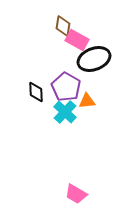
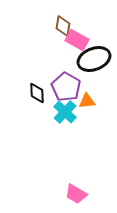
black diamond: moved 1 px right, 1 px down
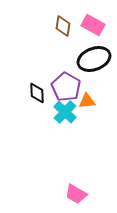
pink rectangle: moved 16 px right, 15 px up
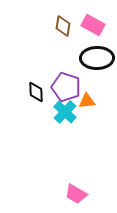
black ellipse: moved 3 px right, 1 px up; rotated 20 degrees clockwise
purple pentagon: rotated 12 degrees counterclockwise
black diamond: moved 1 px left, 1 px up
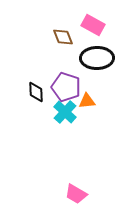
brown diamond: moved 11 px down; rotated 30 degrees counterclockwise
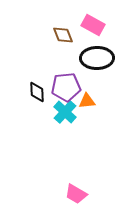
brown diamond: moved 2 px up
purple pentagon: rotated 24 degrees counterclockwise
black diamond: moved 1 px right
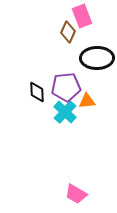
pink rectangle: moved 11 px left, 9 px up; rotated 40 degrees clockwise
brown diamond: moved 5 px right, 3 px up; rotated 45 degrees clockwise
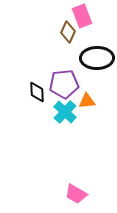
purple pentagon: moved 2 px left, 3 px up
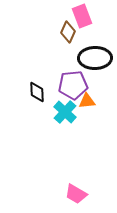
black ellipse: moved 2 px left
purple pentagon: moved 9 px right, 1 px down
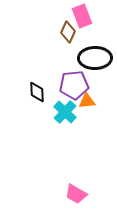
purple pentagon: moved 1 px right
